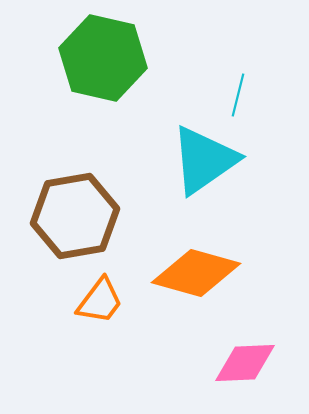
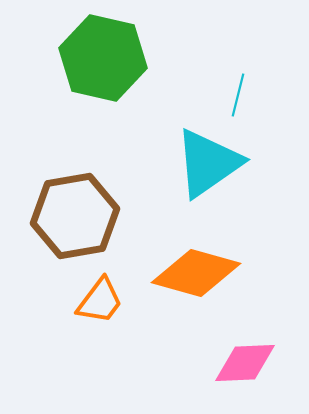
cyan triangle: moved 4 px right, 3 px down
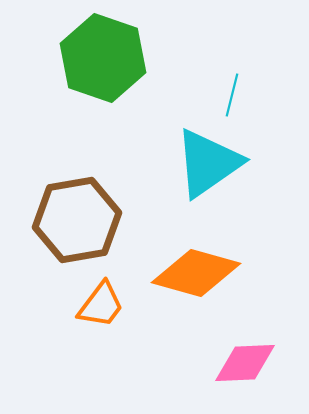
green hexagon: rotated 6 degrees clockwise
cyan line: moved 6 px left
brown hexagon: moved 2 px right, 4 px down
orange trapezoid: moved 1 px right, 4 px down
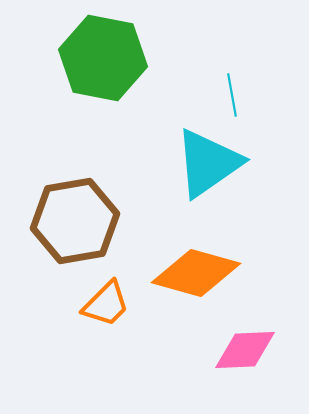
green hexagon: rotated 8 degrees counterclockwise
cyan line: rotated 24 degrees counterclockwise
brown hexagon: moved 2 px left, 1 px down
orange trapezoid: moved 5 px right, 1 px up; rotated 8 degrees clockwise
pink diamond: moved 13 px up
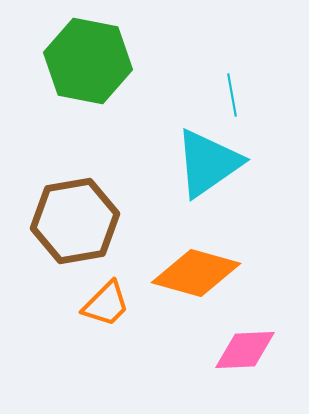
green hexagon: moved 15 px left, 3 px down
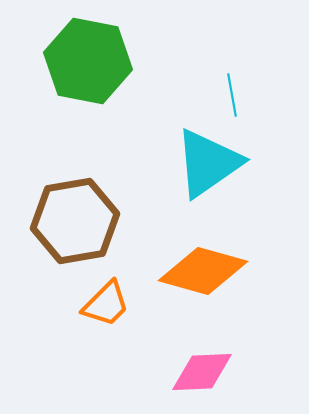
orange diamond: moved 7 px right, 2 px up
pink diamond: moved 43 px left, 22 px down
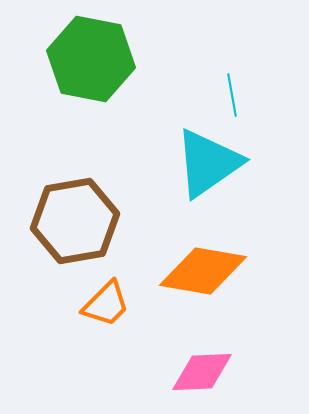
green hexagon: moved 3 px right, 2 px up
orange diamond: rotated 6 degrees counterclockwise
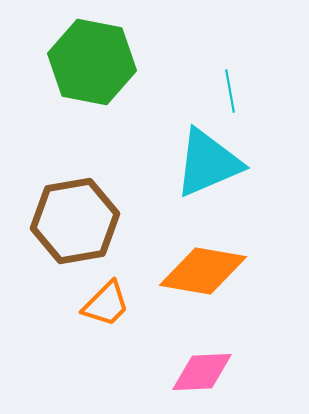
green hexagon: moved 1 px right, 3 px down
cyan line: moved 2 px left, 4 px up
cyan triangle: rotated 12 degrees clockwise
